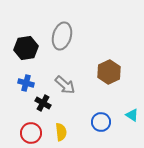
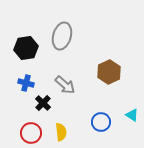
black cross: rotated 14 degrees clockwise
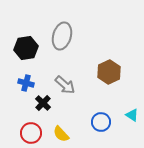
yellow semicircle: moved 2 px down; rotated 144 degrees clockwise
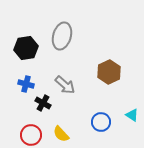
blue cross: moved 1 px down
black cross: rotated 14 degrees counterclockwise
red circle: moved 2 px down
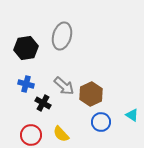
brown hexagon: moved 18 px left, 22 px down
gray arrow: moved 1 px left, 1 px down
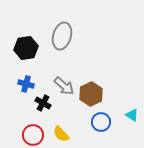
red circle: moved 2 px right
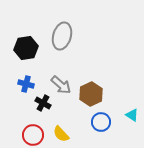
gray arrow: moved 3 px left, 1 px up
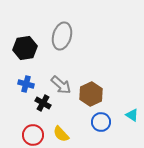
black hexagon: moved 1 px left
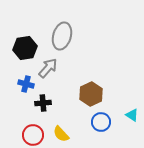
gray arrow: moved 13 px left, 17 px up; rotated 90 degrees counterclockwise
black cross: rotated 35 degrees counterclockwise
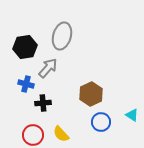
black hexagon: moved 1 px up
